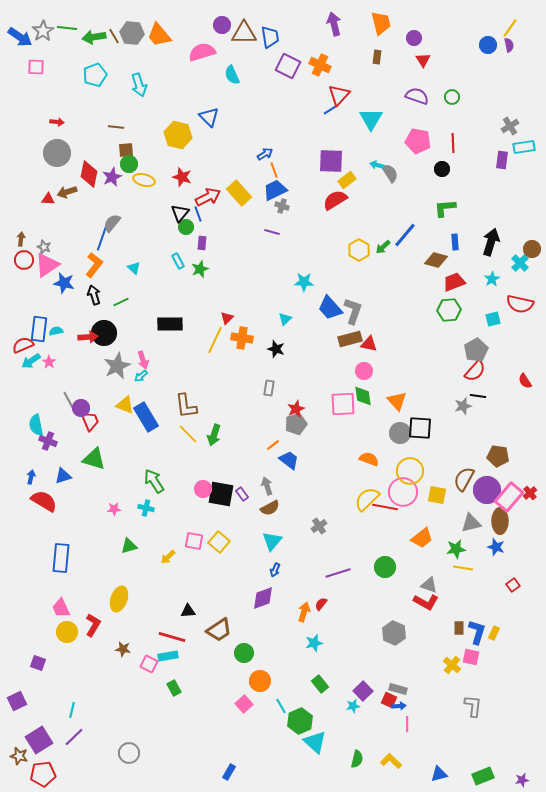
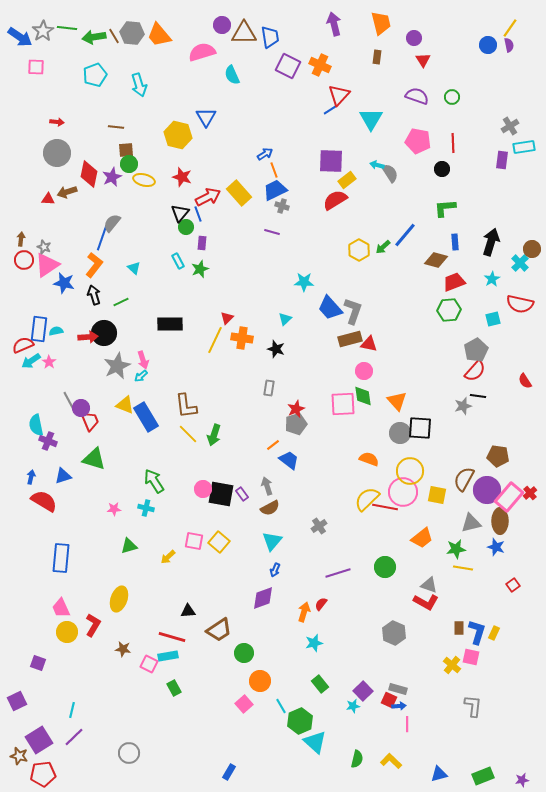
blue triangle at (209, 117): moved 3 px left; rotated 15 degrees clockwise
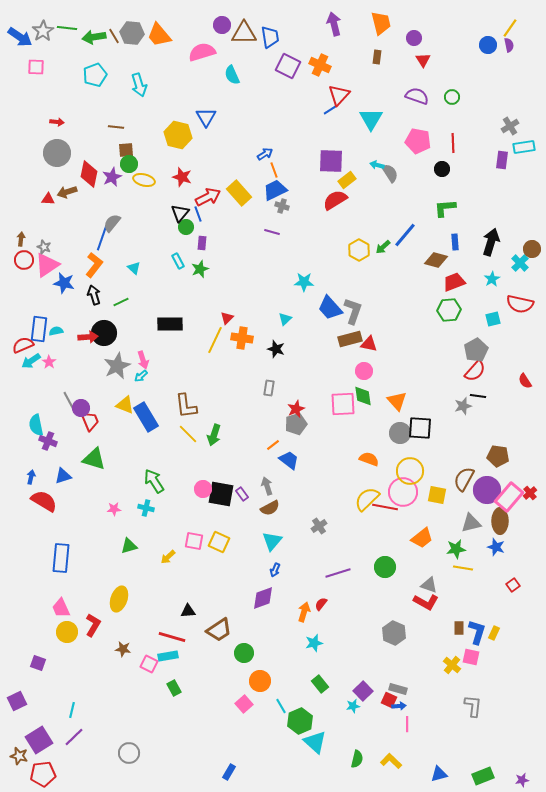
yellow square at (219, 542): rotated 15 degrees counterclockwise
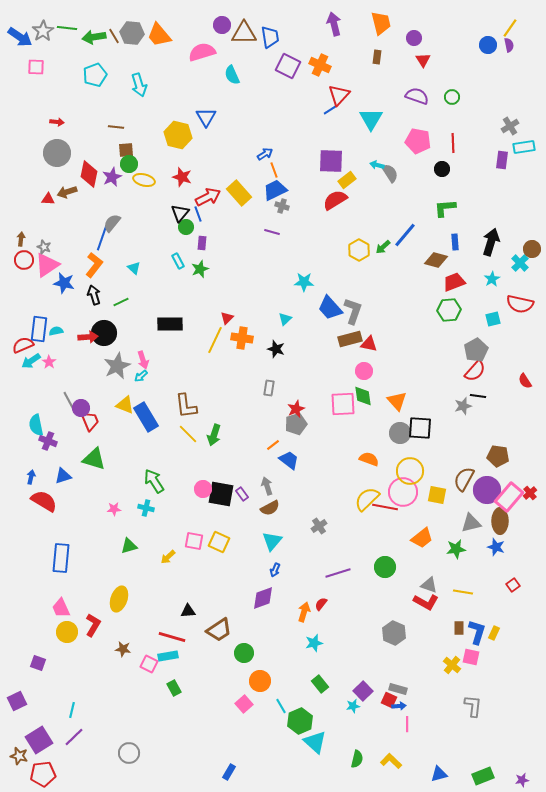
yellow line at (463, 568): moved 24 px down
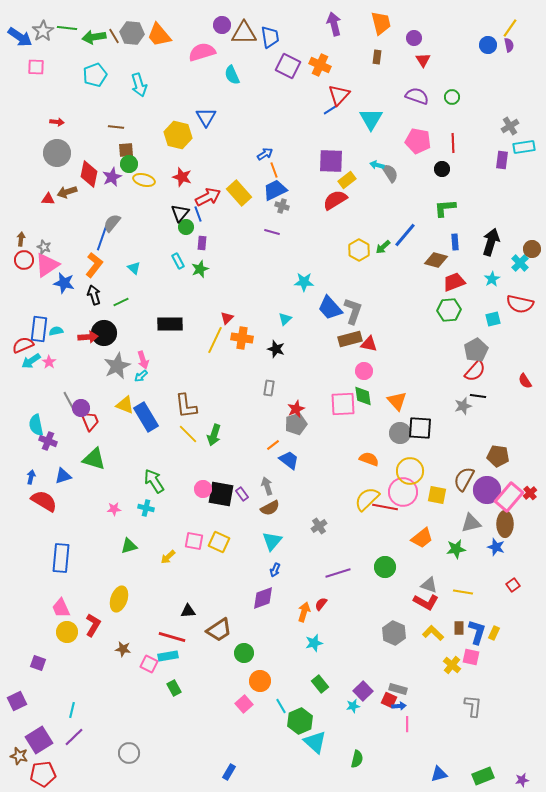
brown ellipse at (500, 521): moved 5 px right, 3 px down
yellow L-shape at (391, 761): moved 42 px right, 128 px up
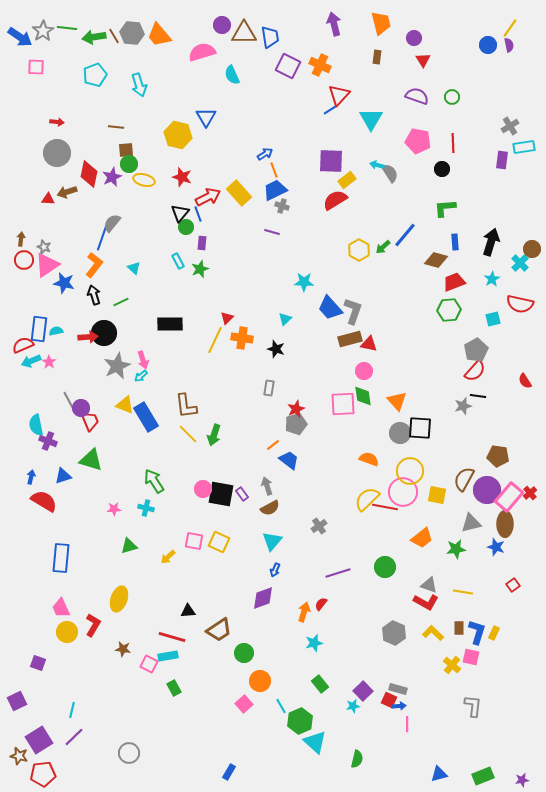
cyan arrow at (31, 361): rotated 12 degrees clockwise
green triangle at (94, 459): moved 3 px left, 1 px down
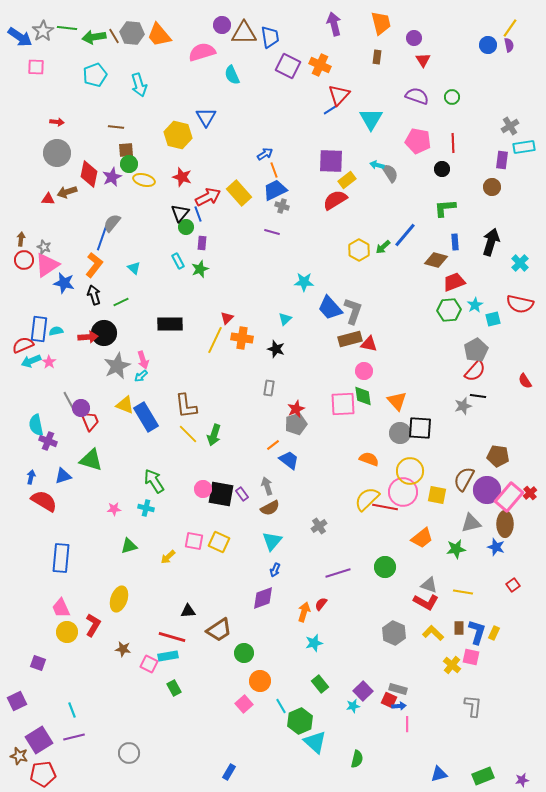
brown circle at (532, 249): moved 40 px left, 62 px up
cyan star at (492, 279): moved 17 px left, 26 px down
cyan line at (72, 710): rotated 35 degrees counterclockwise
purple line at (74, 737): rotated 30 degrees clockwise
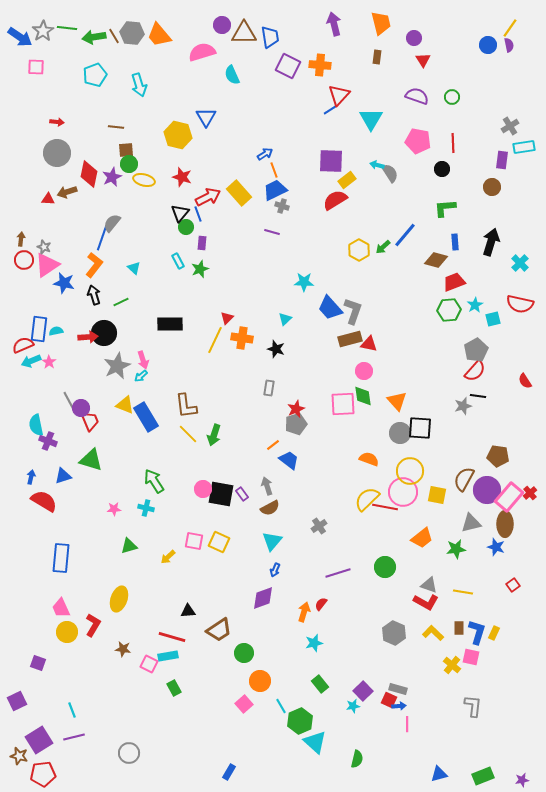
orange cross at (320, 65): rotated 20 degrees counterclockwise
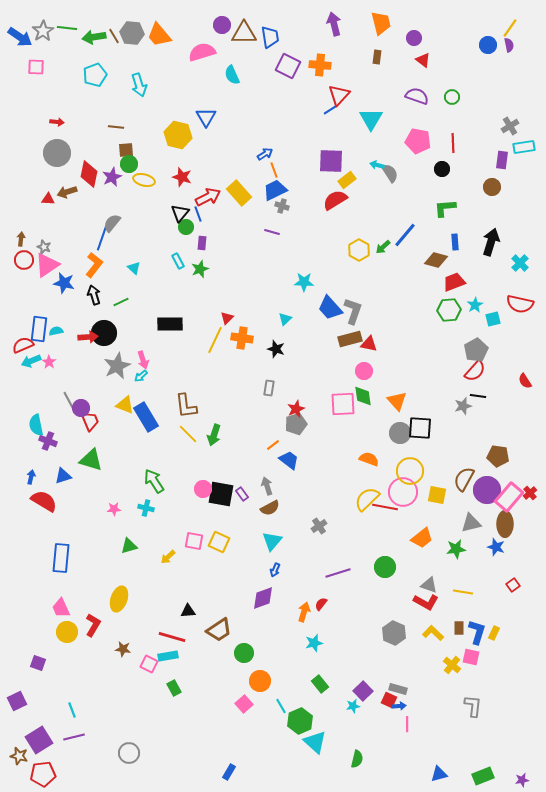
red triangle at (423, 60): rotated 21 degrees counterclockwise
